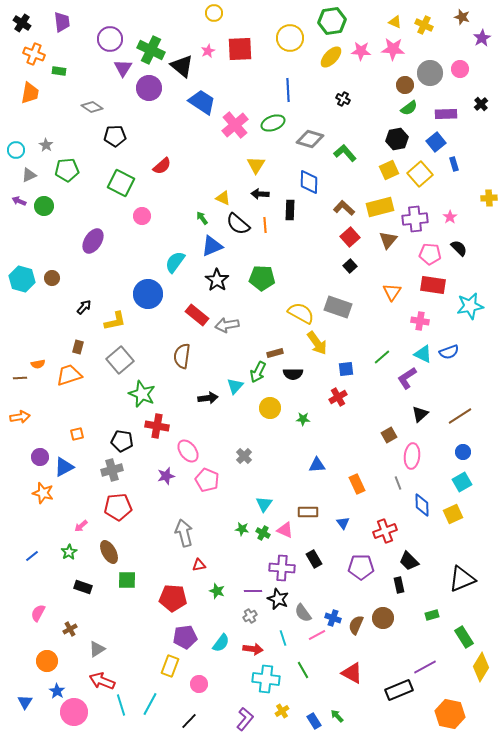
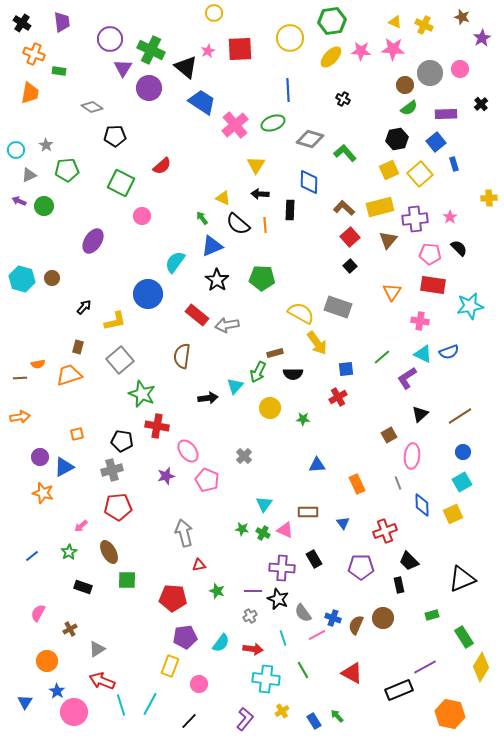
black triangle at (182, 66): moved 4 px right, 1 px down
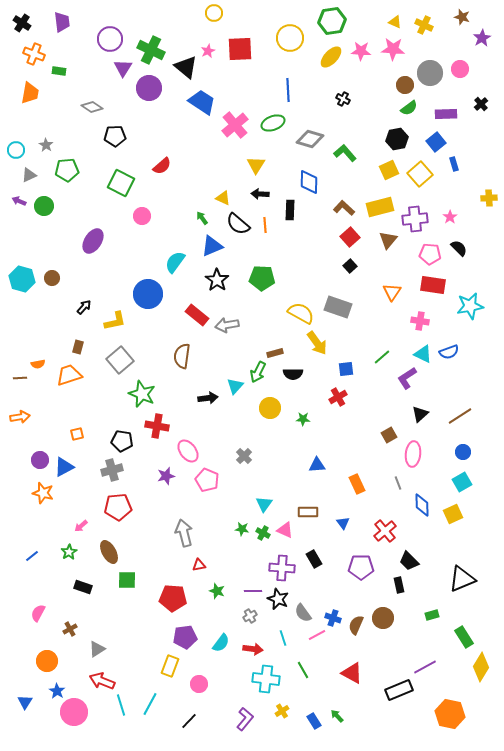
pink ellipse at (412, 456): moved 1 px right, 2 px up
purple circle at (40, 457): moved 3 px down
red cross at (385, 531): rotated 20 degrees counterclockwise
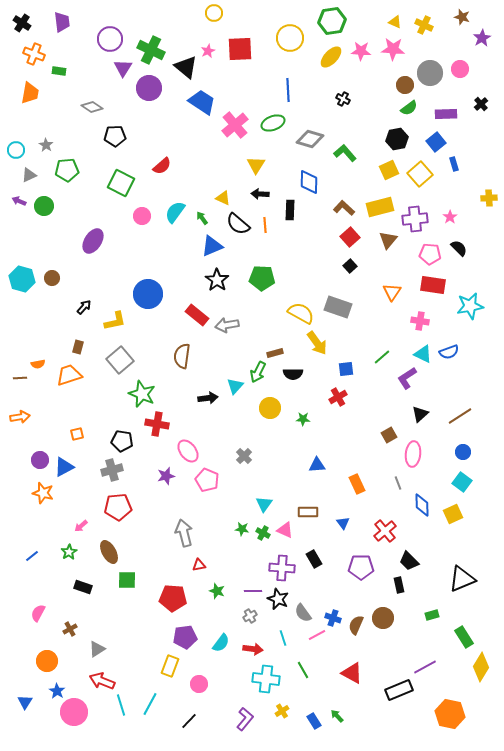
cyan semicircle at (175, 262): moved 50 px up
red cross at (157, 426): moved 2 px up
cyan square at (462, 482): rotated 24 degrees counterclockwise
